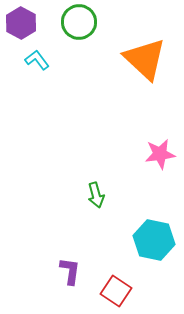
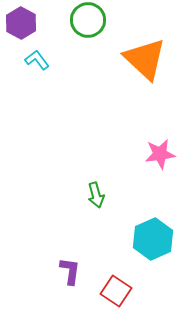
green circle: moved 9 px right, 2 px up
cyan hexagon: moved 1 px left, 1 px up; rotated 24 degrees clockwise
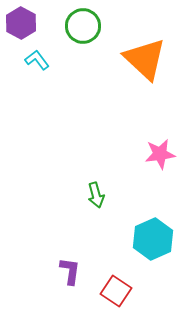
green circle: moved 5 px left, 6 px down
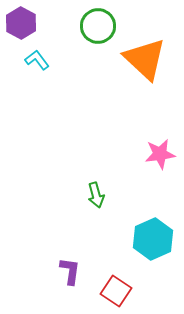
green circle: moved 15 px right
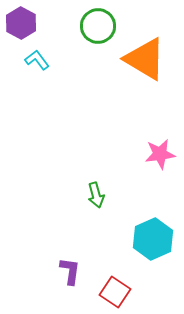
orange triangle: rotated 12 degrees counterclockwise
red square: moved 1 px left, 1 px down
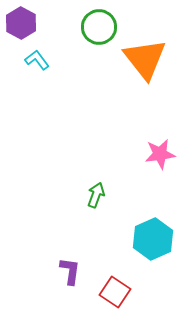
green circle: moved 1 px right, 1 px down
orange triangle: rotated 21 degrees clockwise
green arrow: rotated 145 degrees counterclockwise
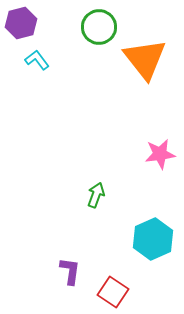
purple hexagon: rotated 16 degrees clockwise
red square: moved 2 px left
